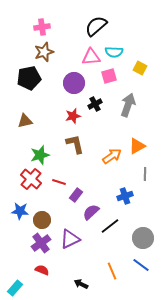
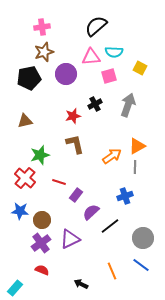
purple circle: moved 8 px left, 9 px up
gray line: moved 10 px left, 7 px up
red cross: moved 6 px left, 1 px up
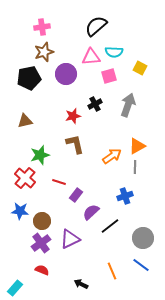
brown circle: moved 1 px down
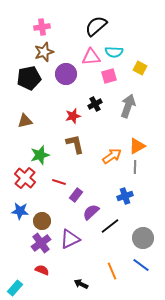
gray arrow: moved 1 px down
